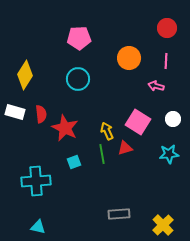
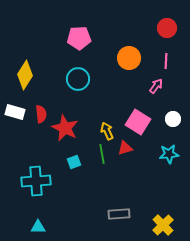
pink arrow: rotated 112 degrees clockwise
cyan triangle: rotated 14 degrees counterclockwise
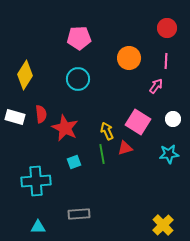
white rectangle: moved 5 px down
gray rectangle: moved 40 px left
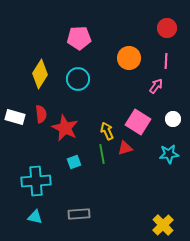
yellow diamond: moved 15 px right, 1 px up
cyan triangle: moved 3 px left, 10 px up; rotated 14 degrees clockwise
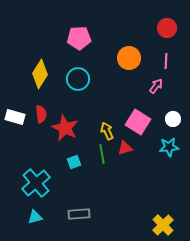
cyan star: moved 7 px up
cyan cross: moved 2 px down; rotated 36 degrees counterclockwise
cyan triangle: rotated 28 degrees counterclockwise
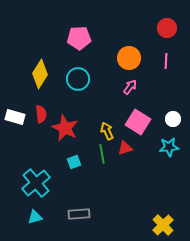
pink arrow: moved 26 px left, 1 px down
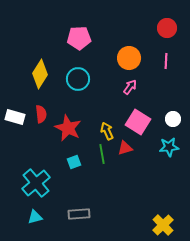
red star: moved 3 px right
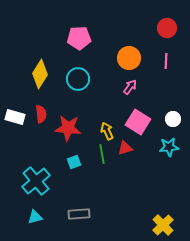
red star: rotated 20 degrees counterclockwise
cyan cross: moved 2 px up
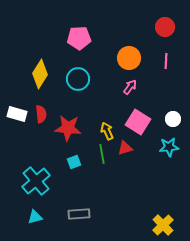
red circle: moved 2 px left, 1 px up
white rectangle: moved 2 px right, 3 px up
